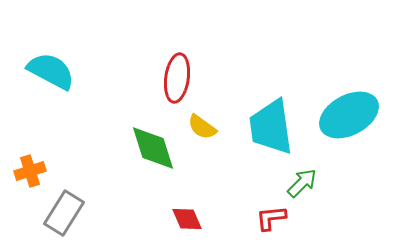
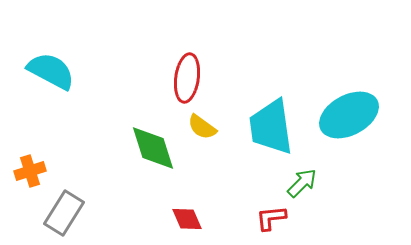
red ellipse: moved 10 px right
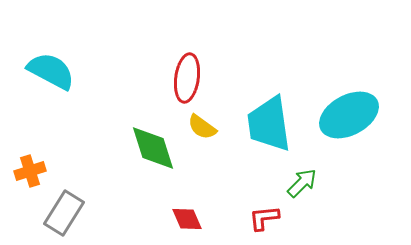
cyan trapezoid: moved 2 px left, 3 px up
red L-shape: moved 7 px left
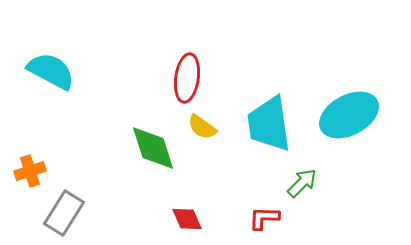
red L-shape: rotated 8 degrees clockwise
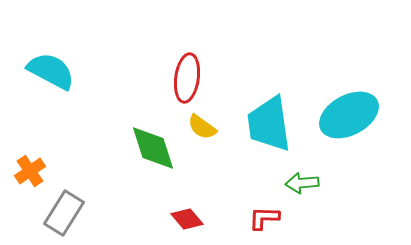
orange cross: rotated 16 degrees counterclockwise
green arrow: rotated 140 degrees counterclockwise
red diamond: rotated 16 degrees counterclockwise
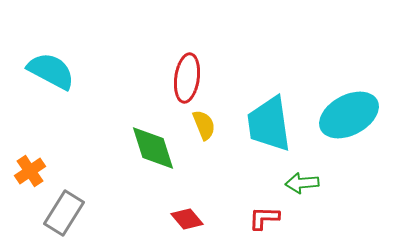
yellow semicircle: moved 2 px right, 2 px up; rotated 148 degrees counterclockwise
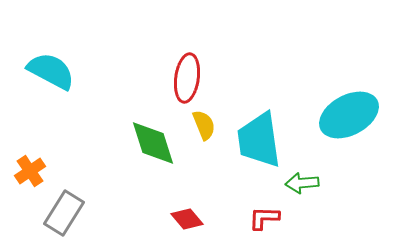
cyan trapezoid: moved 10 px left, 16 px down
green diamond: moved 5 px up
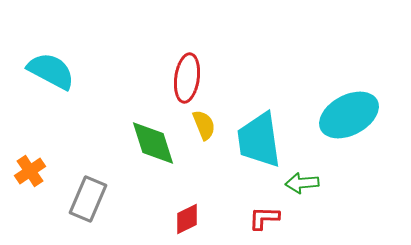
gray rectangle: moved 24 px right, 14 px up; rotated 9 degrees counterclockwise
red diamond: rotated 76 degrees counterclockwise
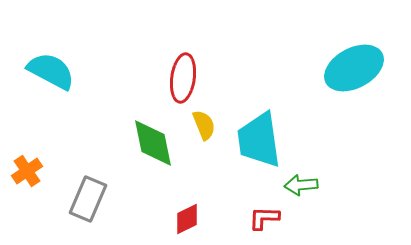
red ellipse: moved 4 px left
cyan ellipse: moved 5 px right, 47 px up
green diamond: rotated 6 degrees clockwise
orange cross: moved 3 px left
green arrow: moved 1 px left, 2 px down
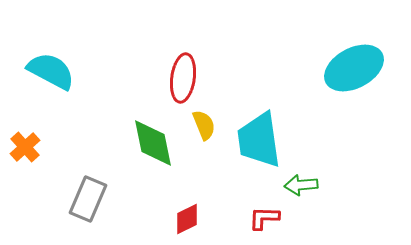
orange cross: moved 2 px left, 24 px up; rotated 8 degrees counterclockwise
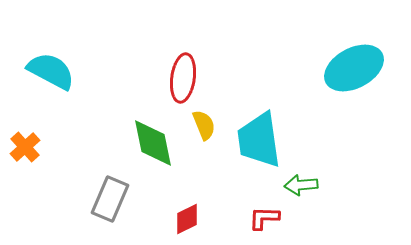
gray rectangle: moved 22 px right
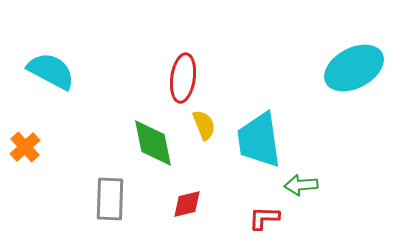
gray rectangle: rotated 21 degrees counterclockwise
red diamond: moved 15 px up; rotated 12 degrees clockwise
